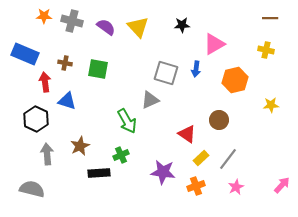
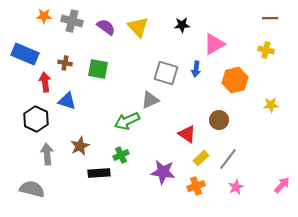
green arrow: rotated 95 degrees clockwise
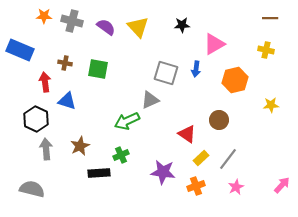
blue rectangle: moved 5 px left, 4 px up
gray arrow: moved 1 px left, 5 px up
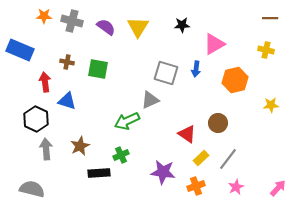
yellow triangle: rotated 15 degrees clockwise
brown cross: moved 2 px right, 1 px up
brown circle: moved 1 px left, 3 px down
pink arrow: moved 4 px left, 3 px down
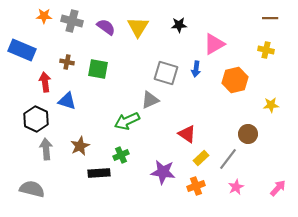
black star: moved 3 px left
blue rectangle: moved 2 px right
brown circle: moved 30 px right, 11 px down
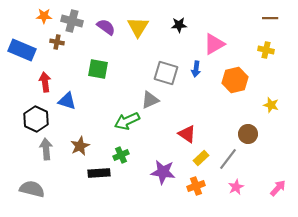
brown cross: moved 10 px left, 20 px up
yellow star: rotated 21 degrees clockwise
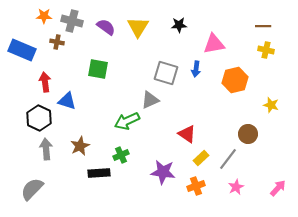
brown line: moved 7 px left, 8 px down
pink triangle: rotated 20 degrees clockwise
black hexagon: moved 3 px right, 1 px up
gray semicircle: rotated 60 degrees counterclockwise
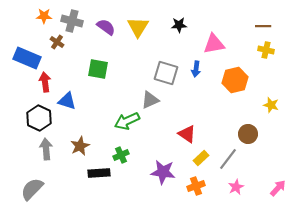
brown cross: rotated 24 degrees clockwise
blue rectangle: moved 5 px right, 8 px down
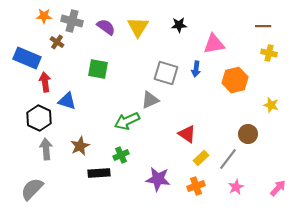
yellow cross: moved 3 px right, 3 px down
purple star: moved 5 px left, 7 px down
